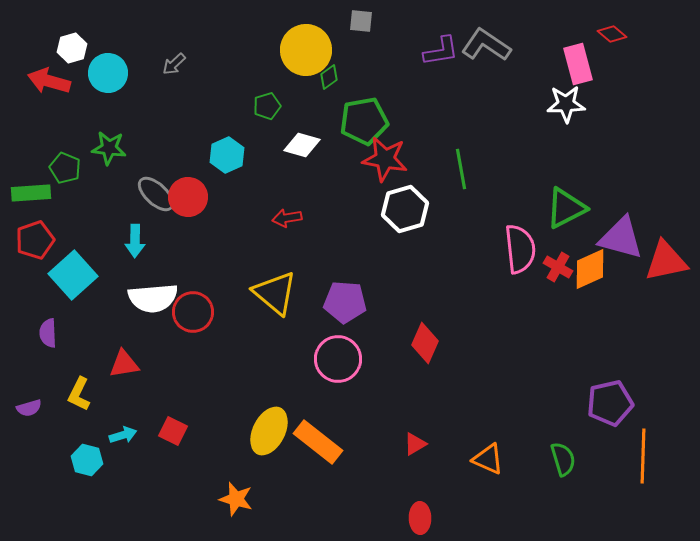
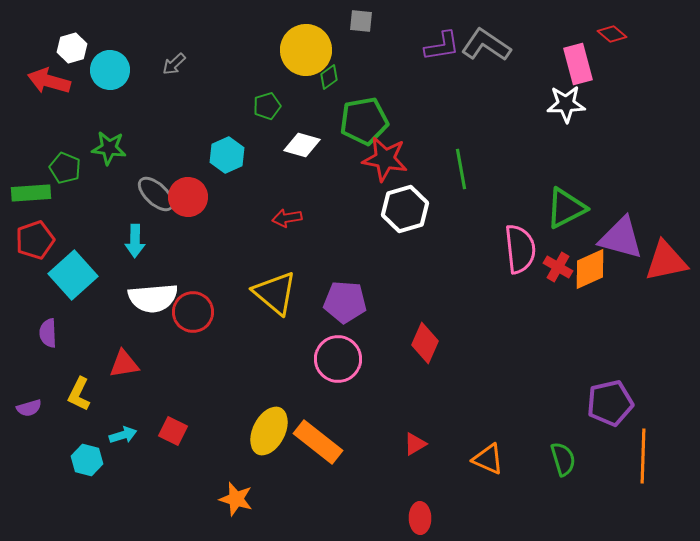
purple L-shape at (441, 51): moved 1 px right, 5 px up
cyan circle at (108, 73): moved 2 px right, 3 px up
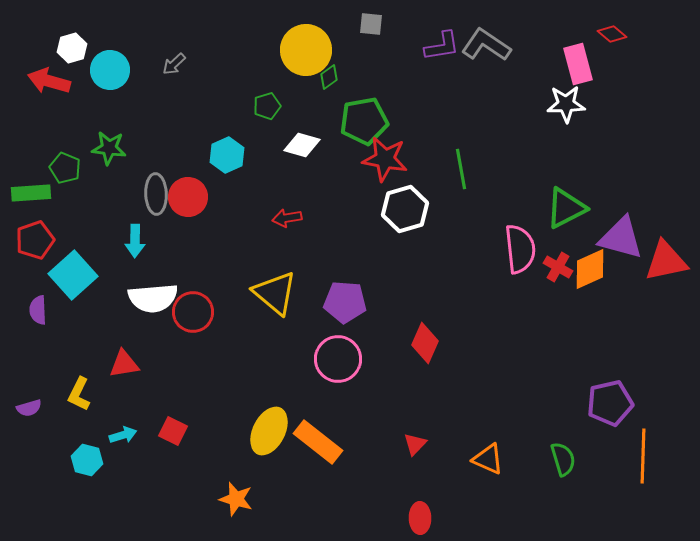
gray square at (361, 21): moved 10 px right, 3 px down
gray ellipse at (156, 194): rotated 45 degrees clockwise
purple semicircle at (48, 333): moved 10 px left, 23 px up
red triangle at (415, 444): rotated 15 degrees counterclockwise
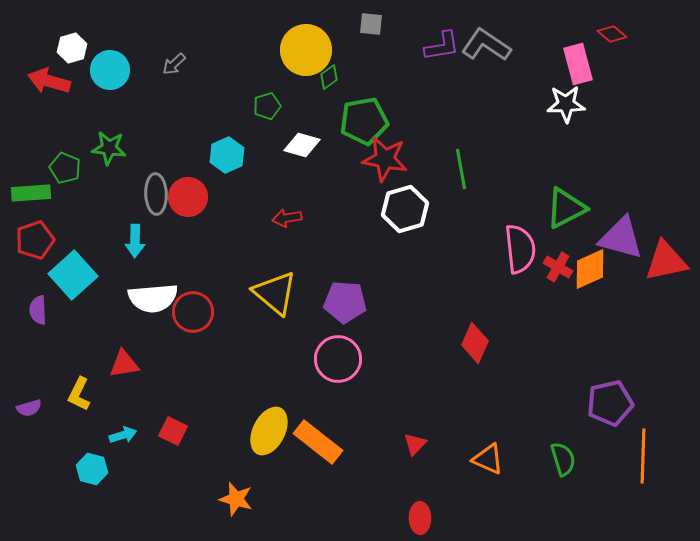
red diamond at (425, 343): moved 50 px right
cyan hexagon at (87, 460): moved 5 px right, 9 px down
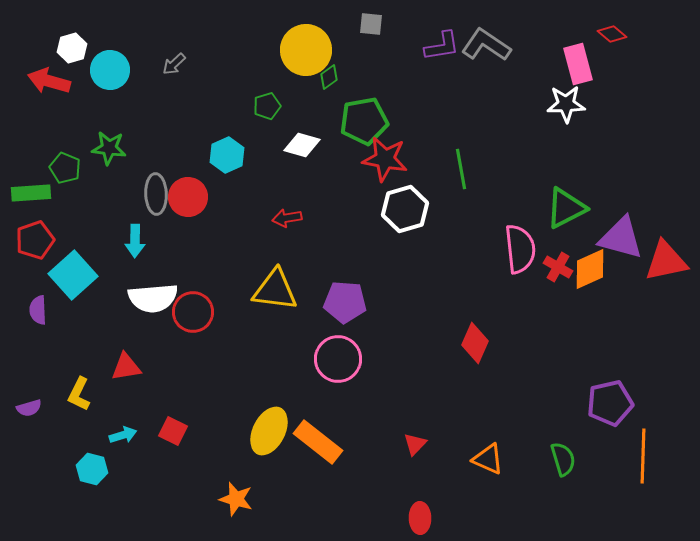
yellow triangle at (275, 293): moved 3 px up; rotated 33 degrees counterclockwise
red triangle at (124, 364): moved 2 px right, 3 px down
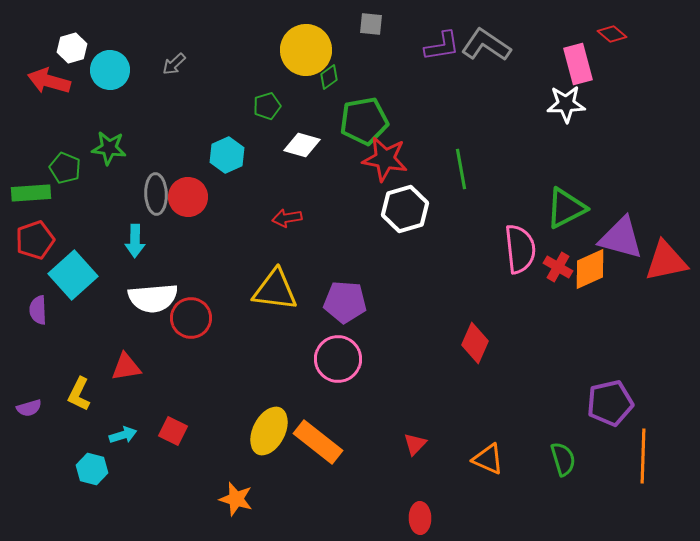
red circle at (193, 312): moved 2 px left, 6 px down
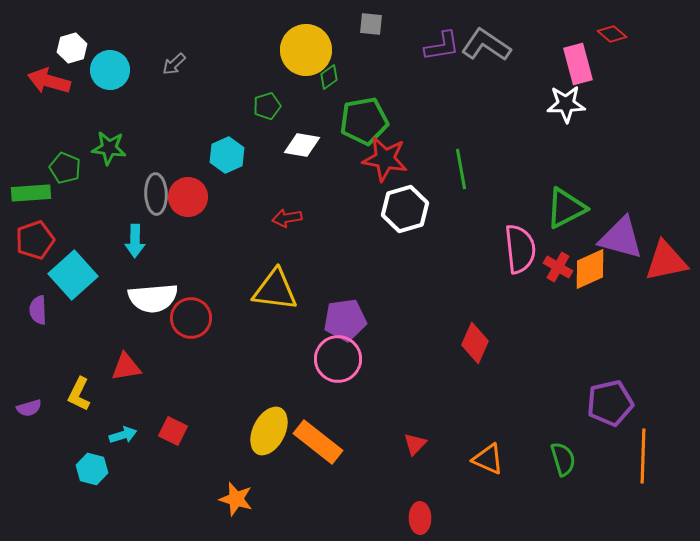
white diamond at (302, 145): rotated 6 degrees counterclockwise
purple pentagon at (345, 302): moved 18 px down; rotated 12 degrees counterclockwise
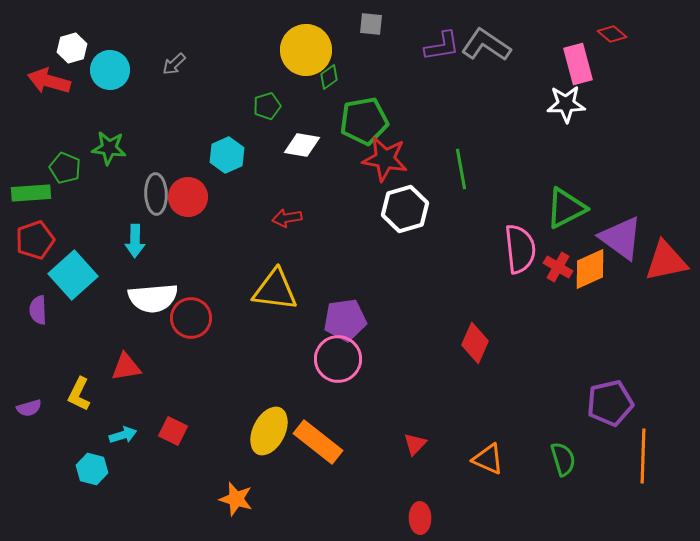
purple triangle at (621, 238): rotated 21 degrees clockwise
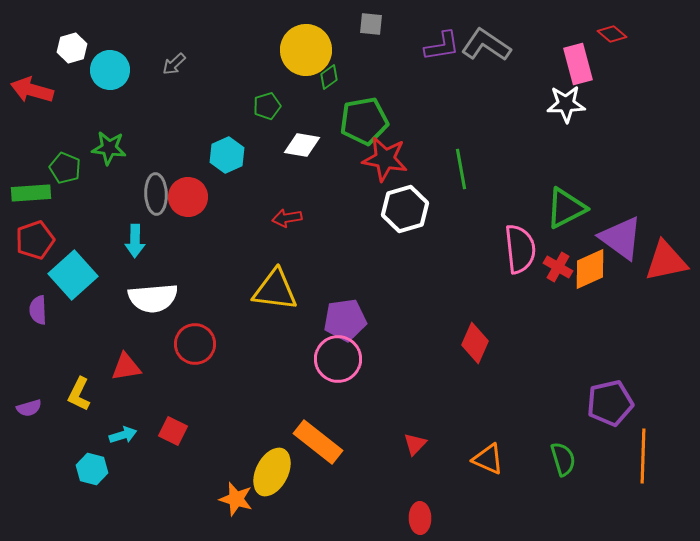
red arrow at (49, 81): moved 17 px left, 9 px down
red circle at (191, 318): moved 4 px right, 26 px down
yellow ellipse at (269, 431): moved 3 px right, 41 px down
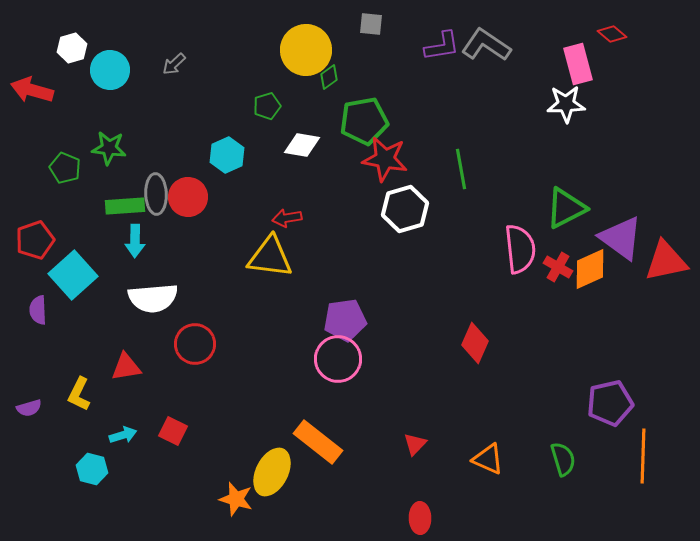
green rectangle at (31, 193): moved 94 px right, 13 px down
yellow triangle at (275, 290): moved 5 px left, 33 px up
